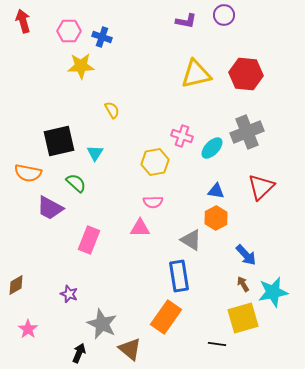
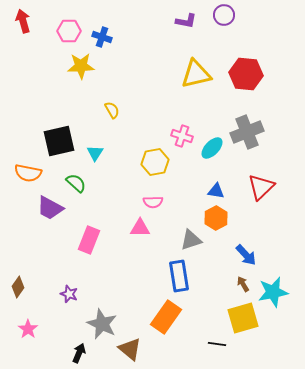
gray triangle: rotated 50 degrees counterclockwise
brown diamond: moved 2 px right, 2 px down; rotated 25 degrees counterclockwise
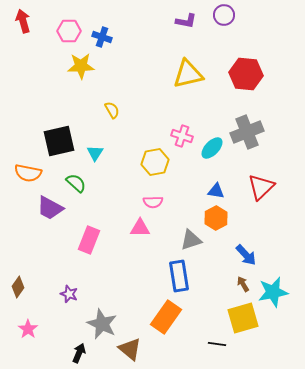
yellow triangle: moved 8 px left
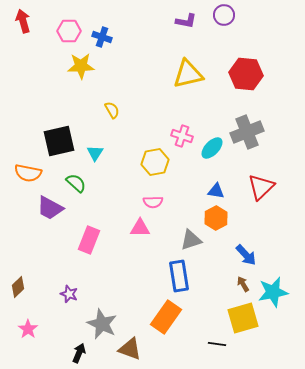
brown diamond: rotated 10 degrees clockwise
brown triangle: rotated 20 degrees counterclockwise
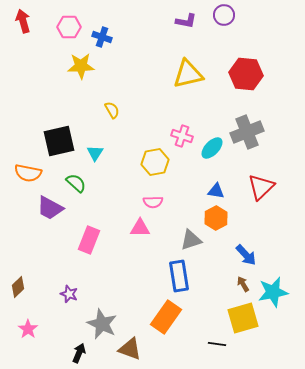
pink hexagon: moved 4 px up
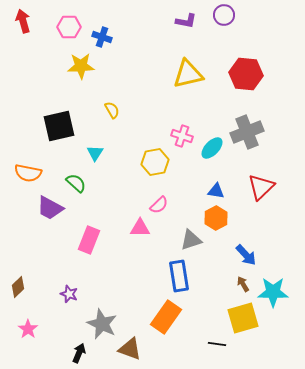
black square: moved 15 px up
pink semicircle: moved 6 px right, 3 px down; rotated 42 degrees counterclockwise
cyan star: rotated 12 degrees clockwise
